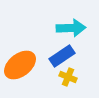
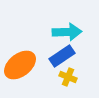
cyan arrow: moved 4 px left, 4 px down
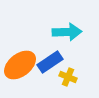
blue rectangle: moved 12 px left, 6 px down
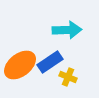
cyan arrow: moved 2 px up
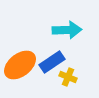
blue rectangle: moved 2 px right
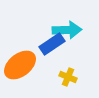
blue rectangle: moved 18 px up
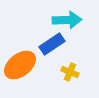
cyan arrow: moved 10 px up
yellow cross: moved 2 px right, 5 px up
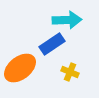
orange ellipse: moved 3 px down
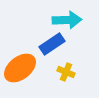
yellow cross: moved 4 px left
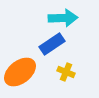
cyan arrow: moved 4 px left, 2 px up
orange ellipse: moved 4 px down
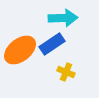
orange ellipse: moved 22 px up
